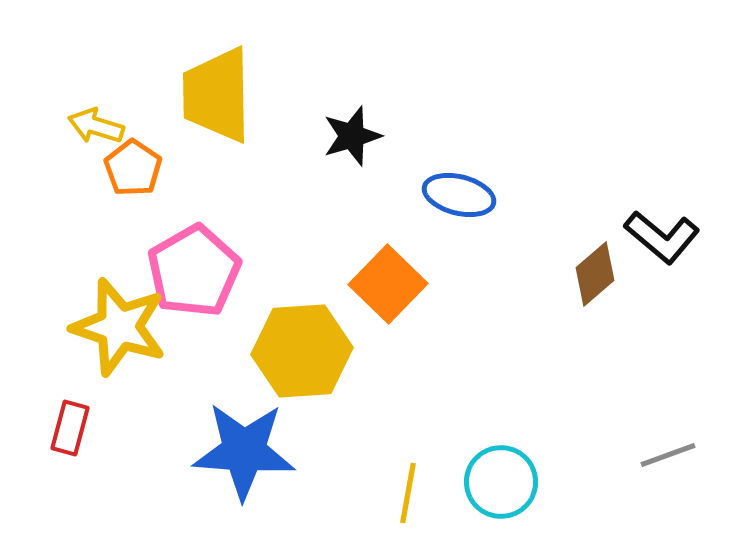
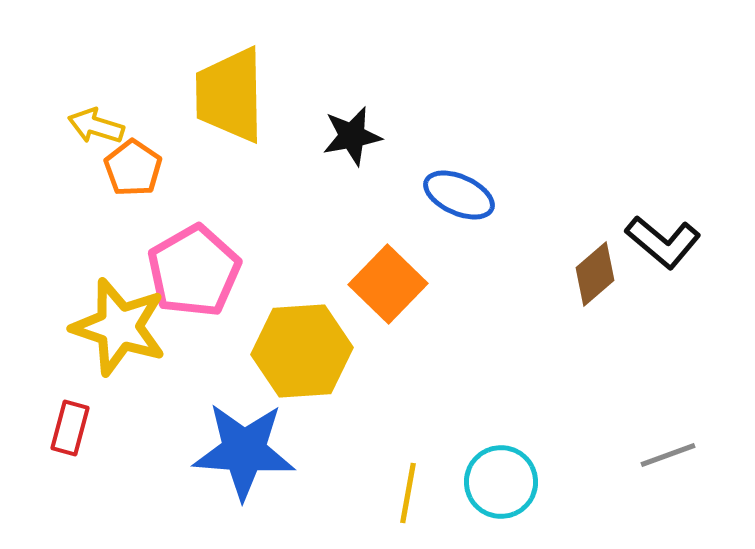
yellow trapezoid: moved 13 px right
black star: rotated 6 degrees clockwise
blue ellipse: rotated 10 degrees clockwise
black L-shape: moved 1 px right, 5 px down
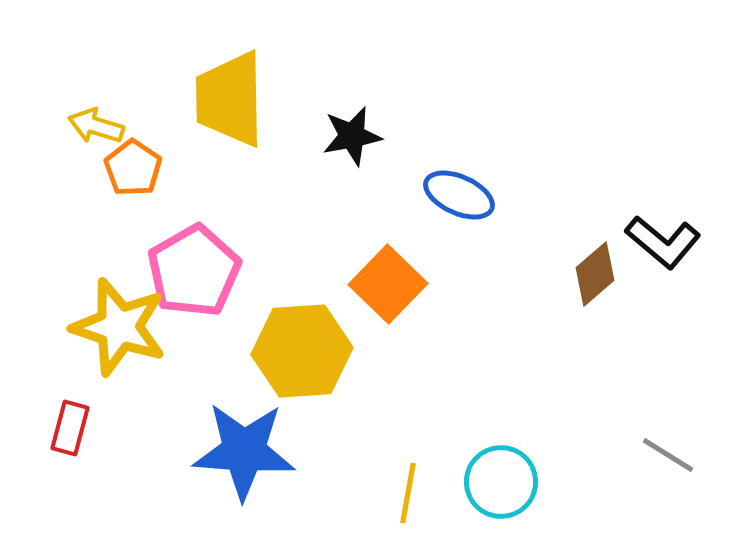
yellow trapezoid: moved 4 px down
gray line: rotated 52 degrees clockwise
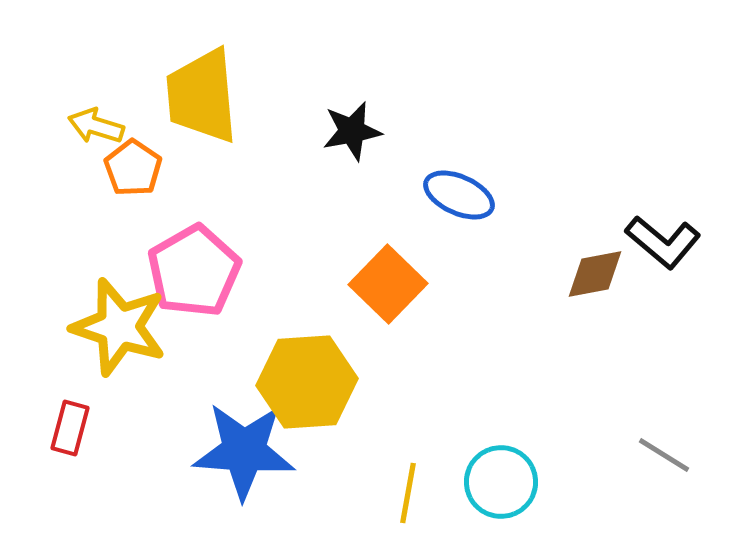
yellow trapezoid: moved 28 px left, 3 px up; rotated 4 degrees counterclockwise
black star: moved 5 px up
brown diamond: rotated 30 degrees clockwise
yellow hexagon: moved 5 px right, 31 px down
gray line: moved 4 px left
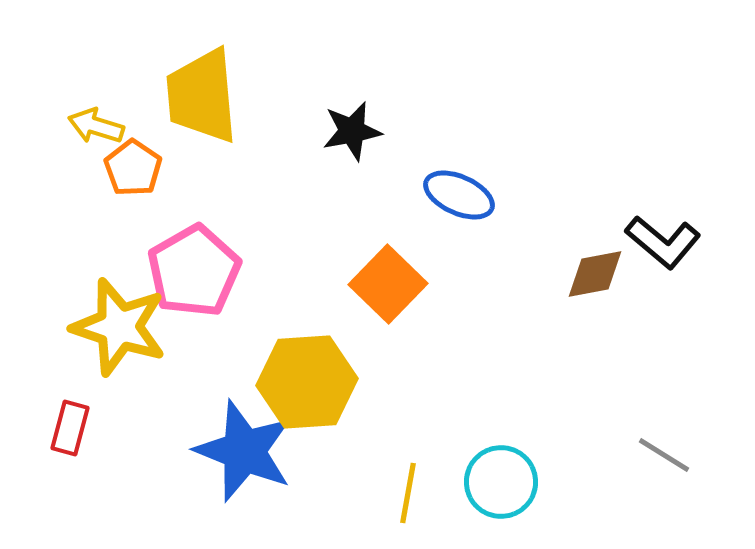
blue star: rotated 18 degrees clockwise
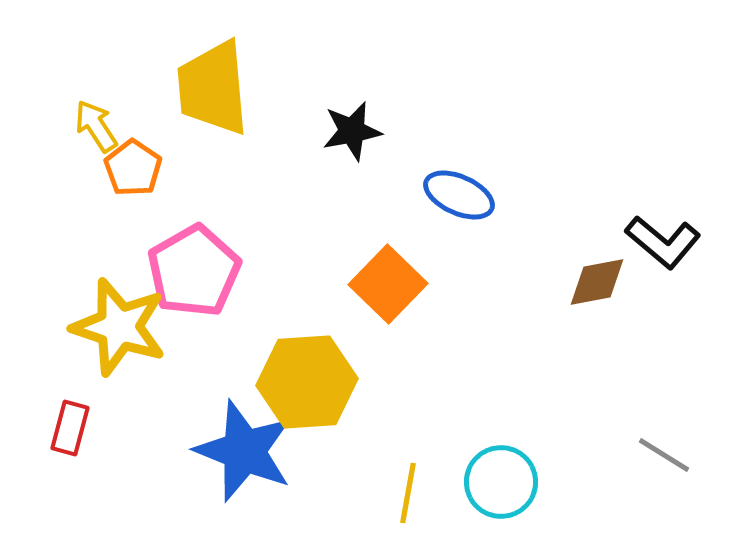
yellow trapezoid: moved 11 px right, 8 px up
yellow arrow: rotated 40 degrees clockwise
brown diamond: moved 2 px right, 8 px down
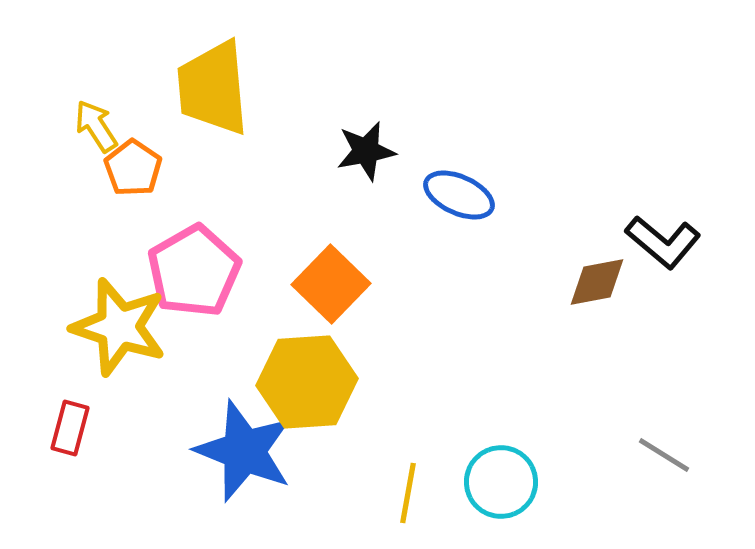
black star: moved 14 px right, 20 px down
orange square: moved 57 px left
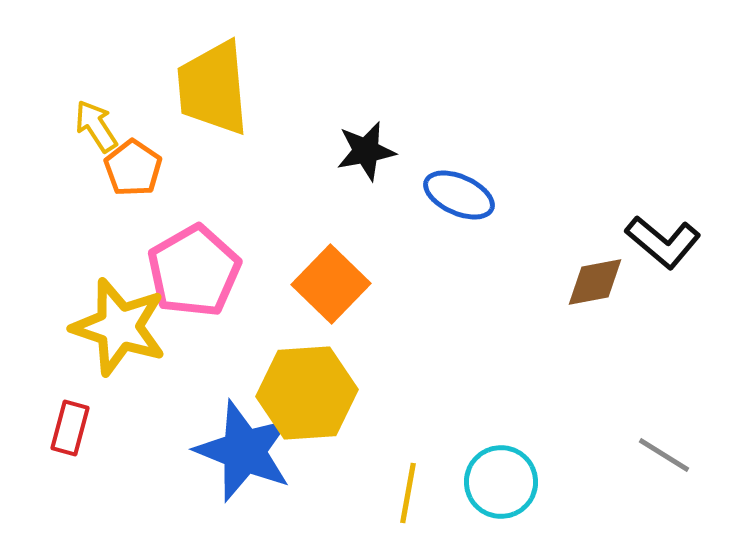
brown diamond: moved 2 px left
yellow hexagon: moved 11 px down
